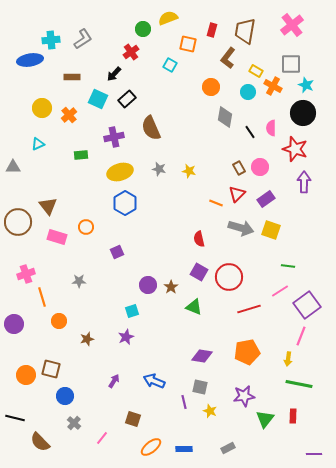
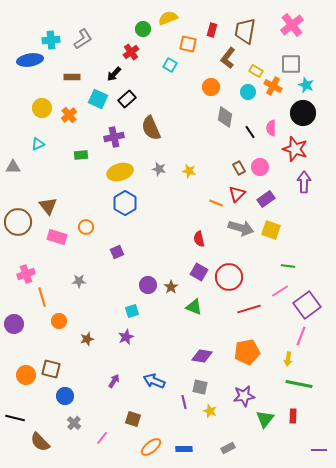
purple line at (314, 454): moved 5 px right, 4 px up
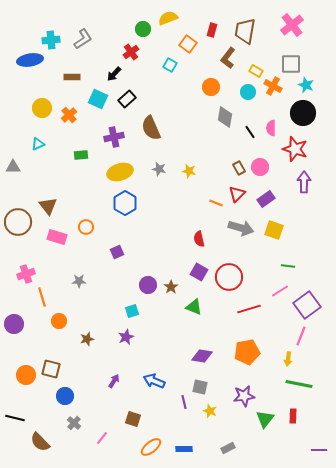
orange square at (188, 44): rotated 24 degrees clockwise
yellow square at (271, 230): moved 3 px right
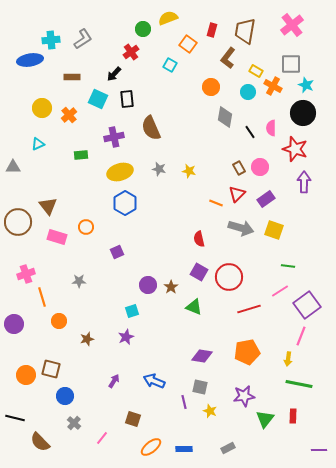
black rectangle at (127, 99): rotated 54 degrees counterclockwise
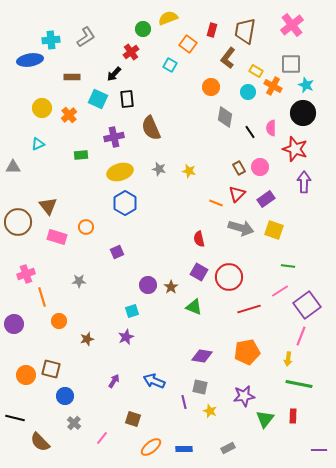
gray L-shape at (83, 39): moved 3 px right, 2 px up
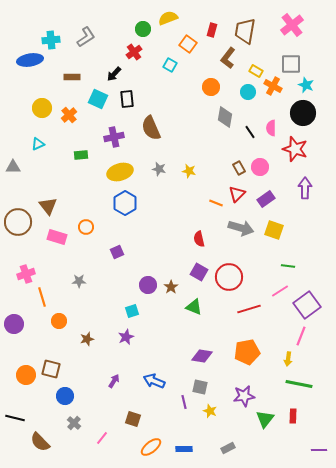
red cross at (131, 52): moved 3 px right
purple arrow at (304, 182): moved 1 px right, 6 px down
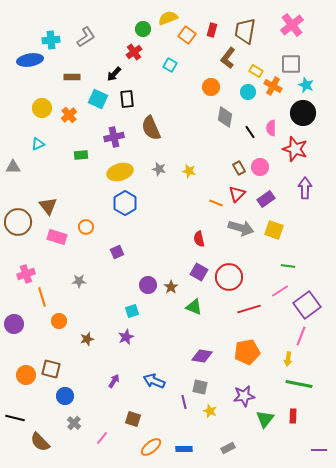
orange square at (188, 44): moved 1 px left, 9 px up
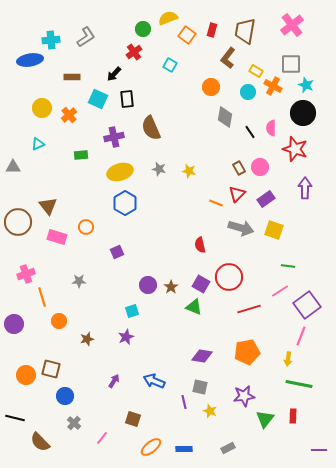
red semicircle at (199, 239): moved 1 px right, 6 px down
purple square at (199, 272): moved 2 px right, 12 px down
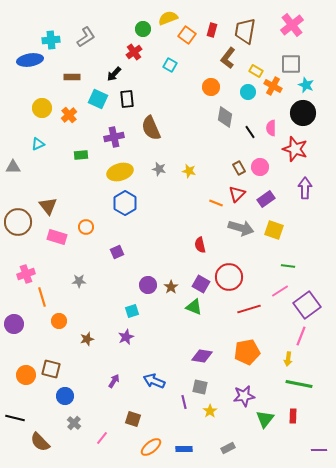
yellow star at (210, 411): rotated 16 degrees clockwise
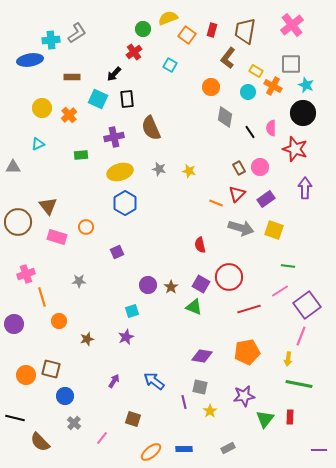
gray L-shape at (86, 37): moved 9 px left, 4 px up
blue arrow at (154, 381): rotated 15 degrees clockwise
red rectangle at (293, 416): moved 3 px left, 1 px down
orange ellipse at (151, 447): moved 5 px down
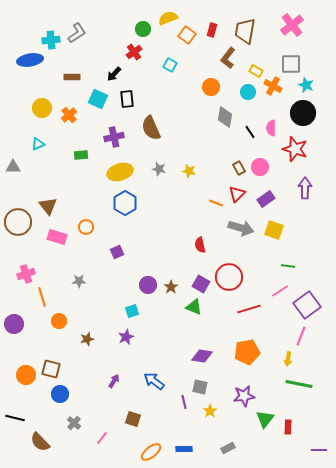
blue circle at (65, 396): moved 5 px left, 2 px up
red rectangle at (290, 417): moved 2 px left, 10 px down
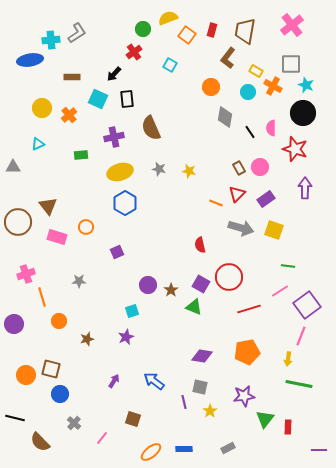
brown star at (171, 287): moved 3 px down
